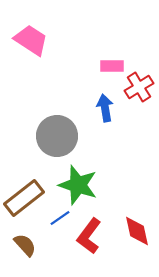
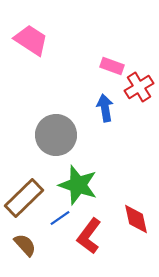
pink rectangle: rotated 20 degrees clockwise
gray circle: moved 1 px left, 1 px up
brown rectangle: rotated 6 degrees counterclockwise
red diamond: moved 1 px left, 12 px up
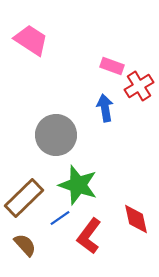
red cross: moved 1 px up
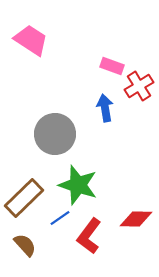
gray circle: moved 1 px left, 1 px up
red diamond: rotated 76 degrees counterclockwise
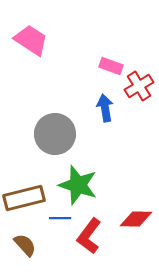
pink rectangle: moved 1 px left
brown rectangle: rotated 30 degrees clockwise
blue line: rotated 35 degrees clockwise
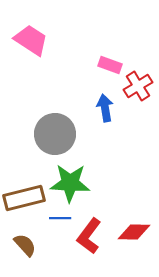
pink rectangle: moved 1 px left, 1 px up
red cross: moved 1 px left
green star: moved 8 px left, 2 px up; rotated 15 degrees counterclockwise
red diamond: moved 2 px left, 13 px down
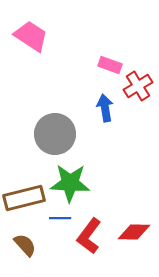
pink trapezoid: moved 4 px up
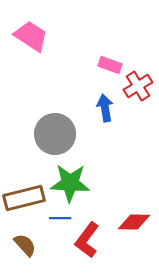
red diamond: moved 10 px up
red L-shape: moved 2 px left, 4 px down
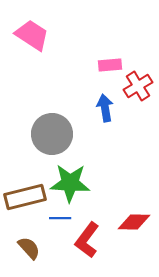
pink trapezoid: moved 1 px right, 1 px up
pink rectangle: rotated 25 degrees counterclockwise
gray circle: moved 3 px left
brown rectangle: moved 1 px right, 1 px up
brown semicircle: moved 4 px right, 3 px down
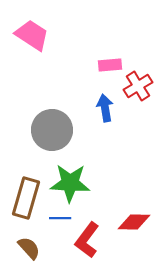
gray circle: moved 4 px up
brown rectangle: moved 1 px right, 1 px down; rotated 60 degrees counterclockwise
